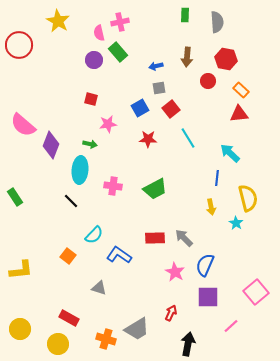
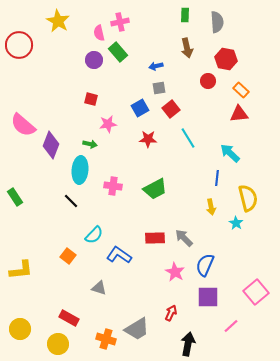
brown arrow at (187, 57): moved 9 px up; rotated 18 degrees counterclockwise
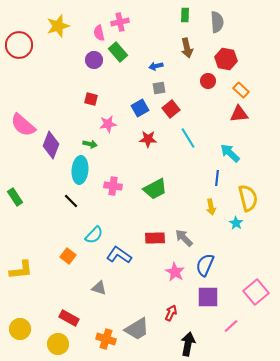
yellow star at (58, 21): moved 5 px down; rotated 25 degrees clockwise
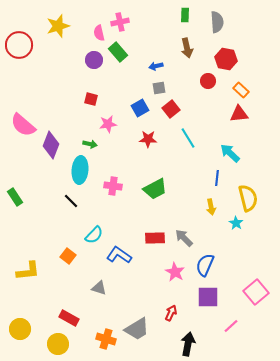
yellow L-shape at (21, 270): moved 7 px right, 1 px down
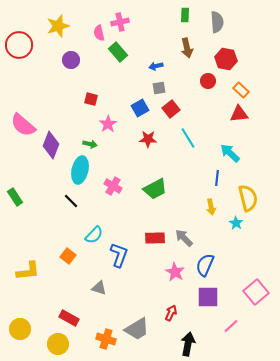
purple circle at (94, 60): moved 23 px left
pink star at (108, 124): rotated 24 degrees counterclockwise
cyan ellipse at (80, 170): rotated 8 degrees clockwise
pink cross at (113, 186): rotated 24 degrees clockwise
blue L-shape at (119, 255): rotated 75 degrees clockwise
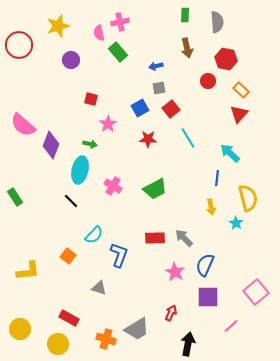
red triangle at (239, 114): rotated 42 degrees counterclockwise
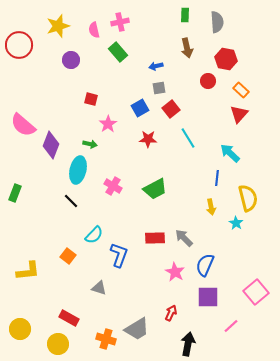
pink semicircle at (99, 33): moved 5 px left, 3 px up
cyan ellipse at (80, 170): moved 2 px left
green rectangle at (15, 197): moved 4 px up; rotated 54 degrees clockwise
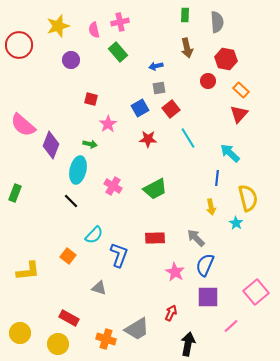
gray arrow at (184, 238): moved 12 px right
yellow circle at (20, 329): moved 4 px down
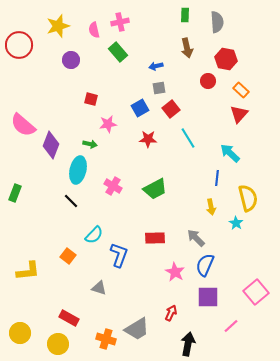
pink star at (108, 124): rotated 24 degrees clockwise
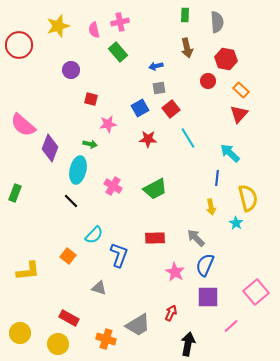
purple circle at (71, 60): moved 10 px down
purple diamond at (51, 145): moved 1 px left, 3 px down
gray trapezoid at (137, 329): moved 1 px right, 4 px up
